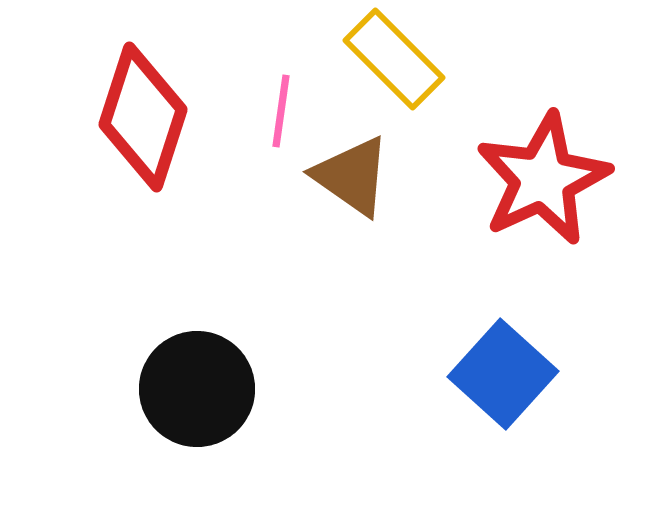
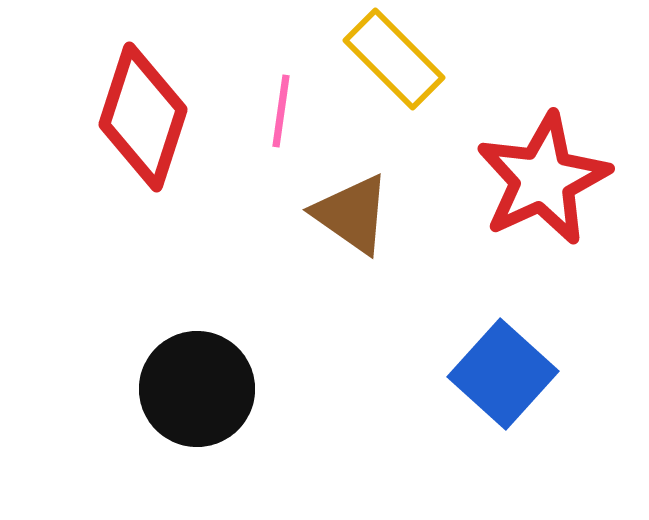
brown triangle: moved 38 px down
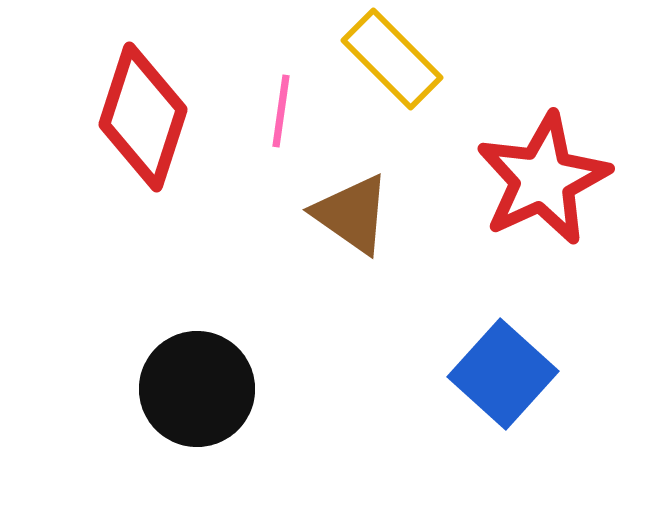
yellow rectangle: moved 2 px left
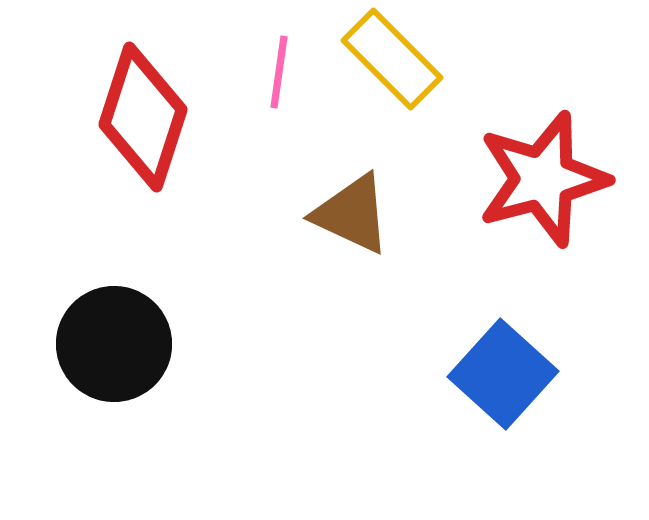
pink line: moved 2 px left, 39 px up
red star: rotated 10 degrees clockwise
brown triangle: rotated 10 degrees counterclockwise
black circle: moved 83 px left, 45 px up
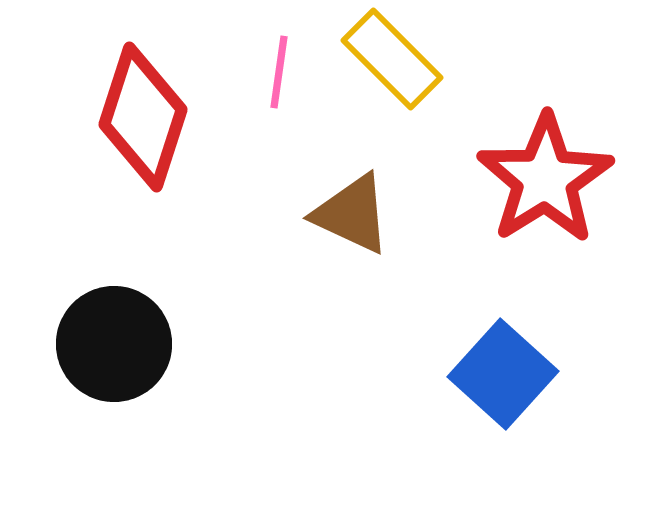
red star: moved 2 px right; rotated 17 degrees counterclockwise
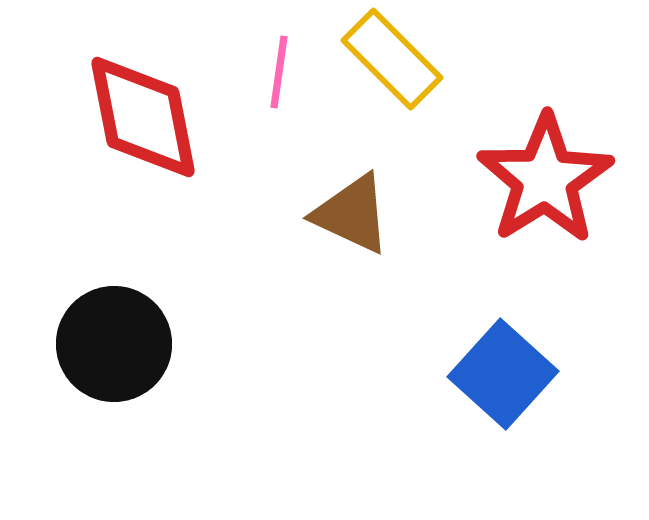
red diamond: rotated 29 degrees counterclockwise
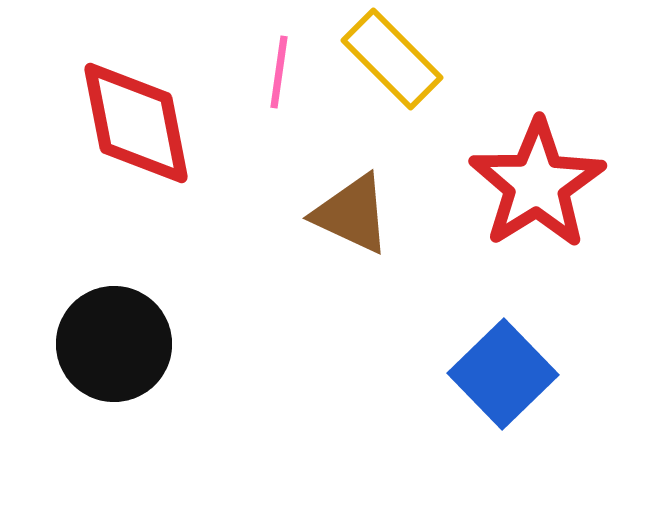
red diamond: moved 7 px left, 6 px down
red star: moved 8 px left, 5 px down
blue square: rotated 4 degrees clockwise
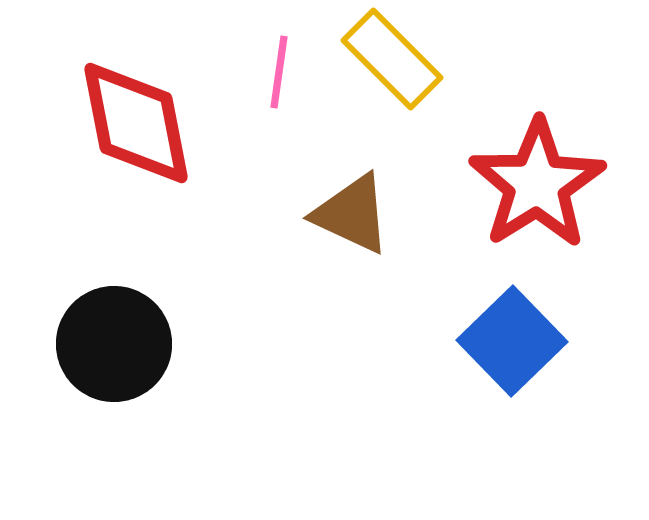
blue square: moved 9 px right, 33 px up
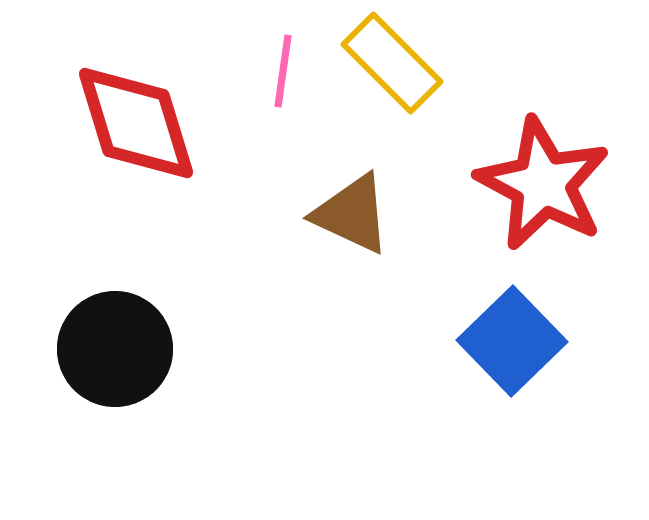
yellow rectangle: moved 4 px down
pink line: moved 4 px right, 1 px up
red diamond: rotated 6 degrees counterclockwise
red star: moved 6 px right; rotated 12 degrees counterclockwise
black circle: moved 1 px right, 5 px down
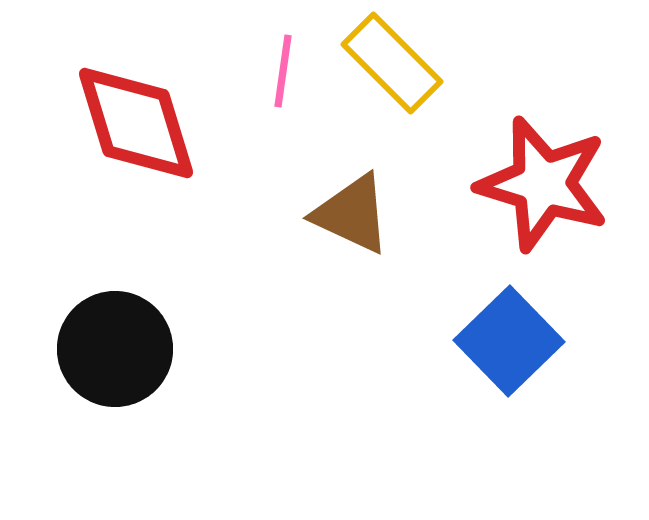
red star: rotated 11 degrees counterclockwise
blue square: moved 3 px left
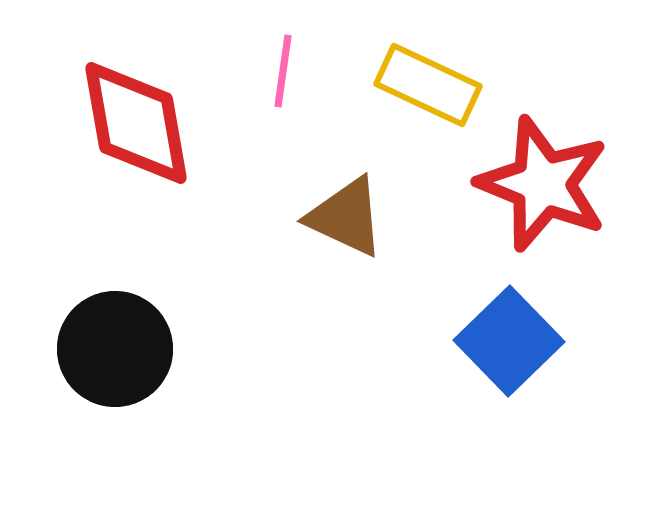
yellow rectangle: moved 36 px right, 22 px down; rotated 20 degrees counterclockwise
red diamond: rotated 7 degrees clockwise
red star: rotated 5 degrees clockwise
brown triangle: moved 6 px left, 3 px down
